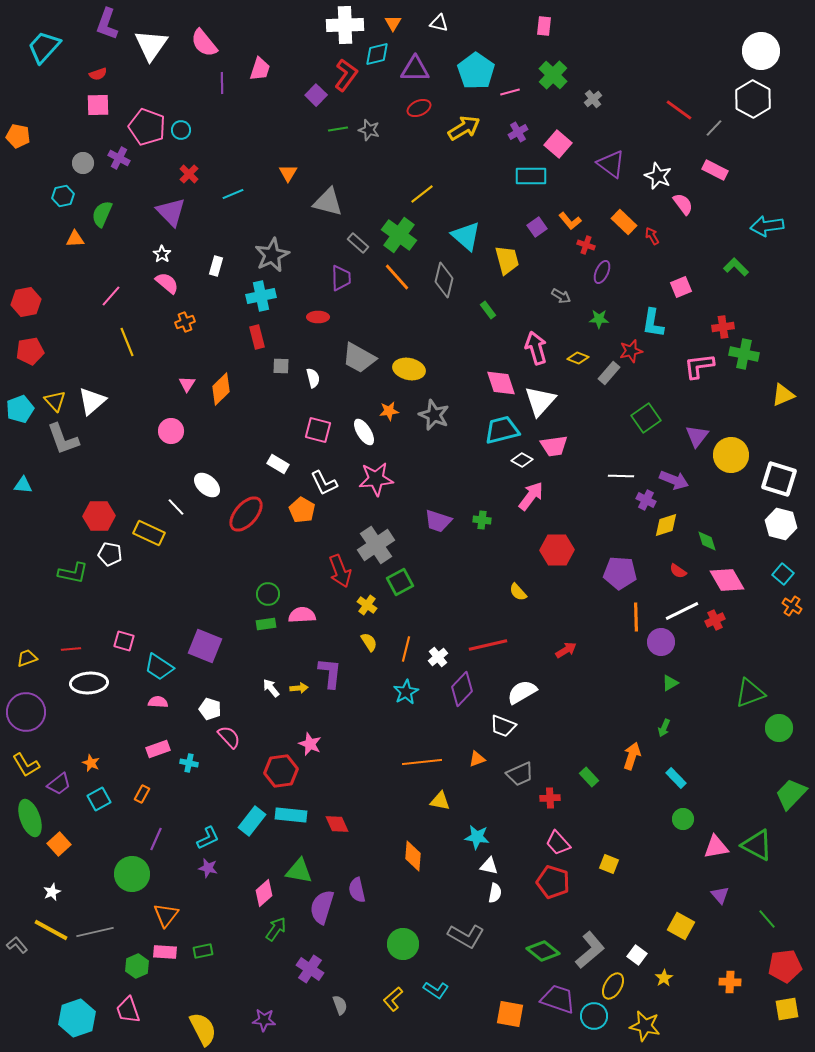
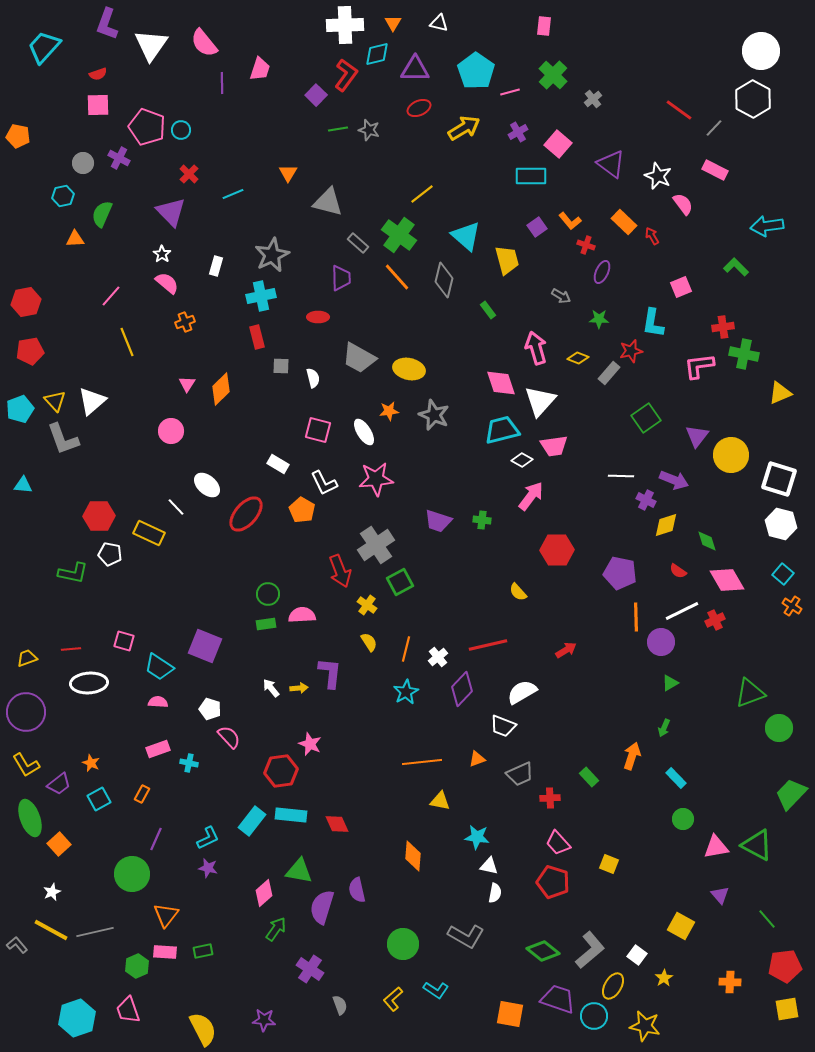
yellow triangle at (783, 395): moved 3 px left, 2 px up
purple pentagon at (620, 573): rotated 8 degrees clockwise
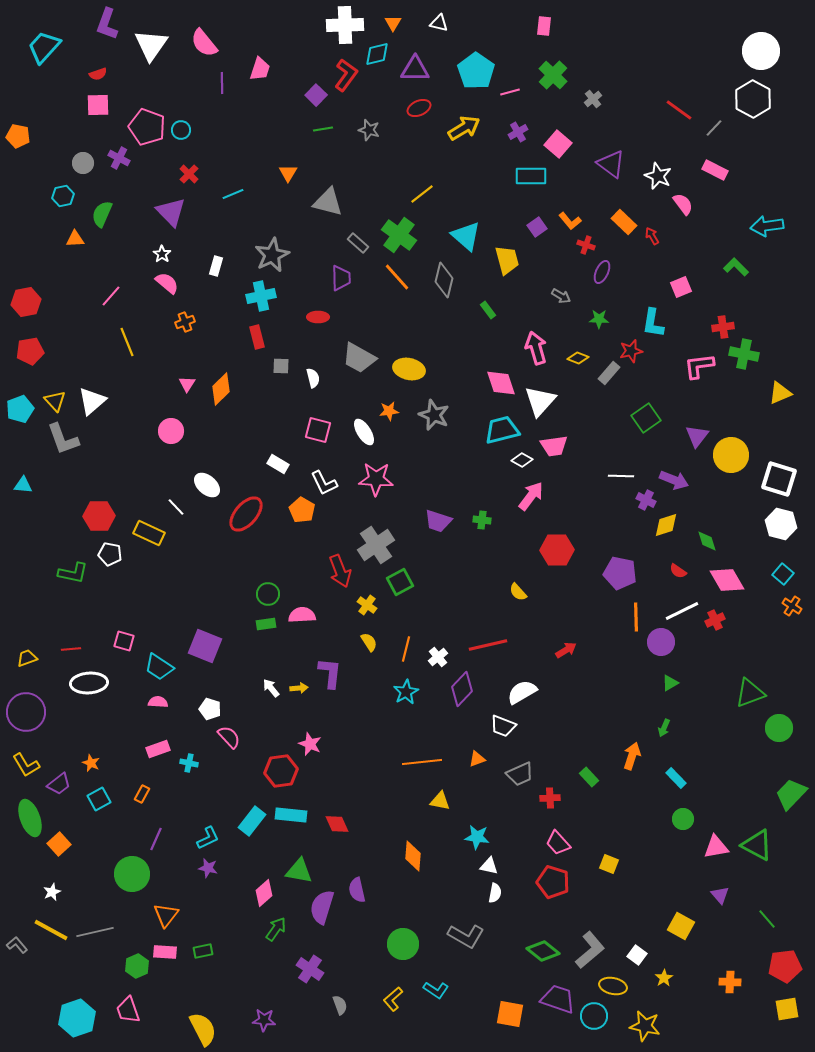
green line at (338, 129): moved 15 px left
pink star at (376, 479): rotated 8 degrees clockwise
yellow ellipse at (613, 986): rotated 72 degrees clockwise
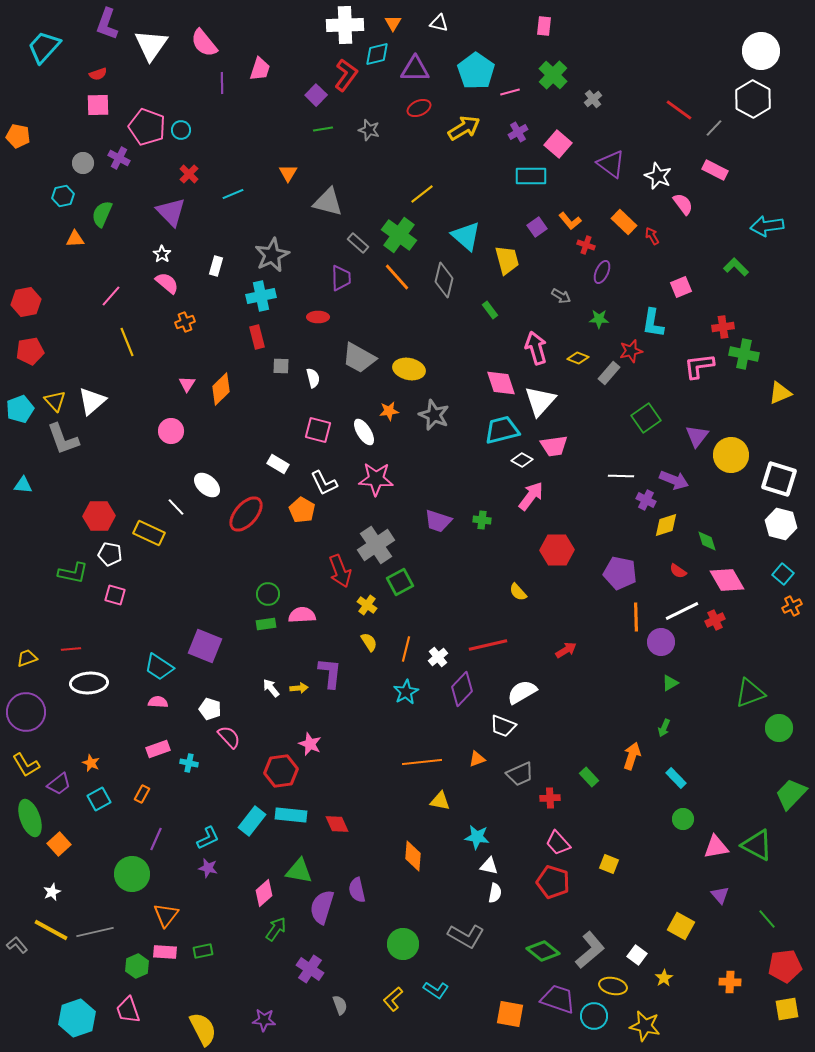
green rectangle at (488, 310): moved 2 px right
orange cross at (792, 606): rotated 30 degrees clockwise
pink square at (124, 641): moved 9 px left, 46 px up
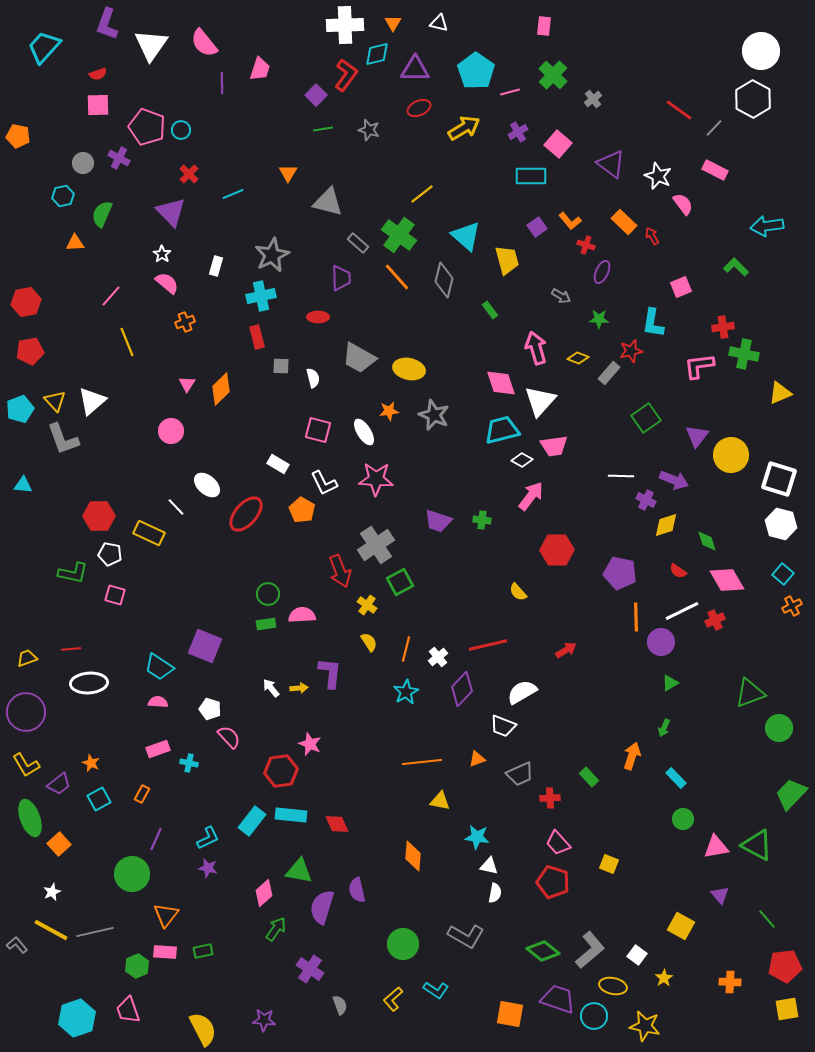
orange triangle at (75, 239): moved 4 px down
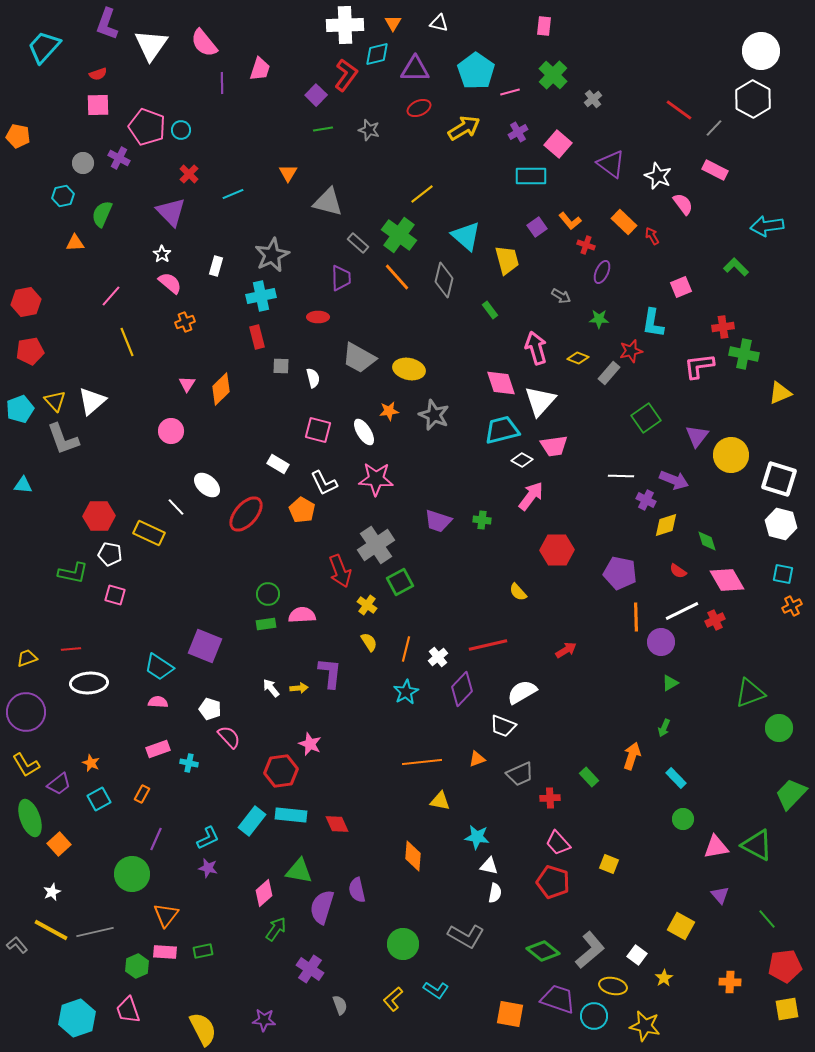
pink semicircle at (167, 283): moved 3 px right
cyan square at (783, 574): rotated 30 degrees counterclockwise
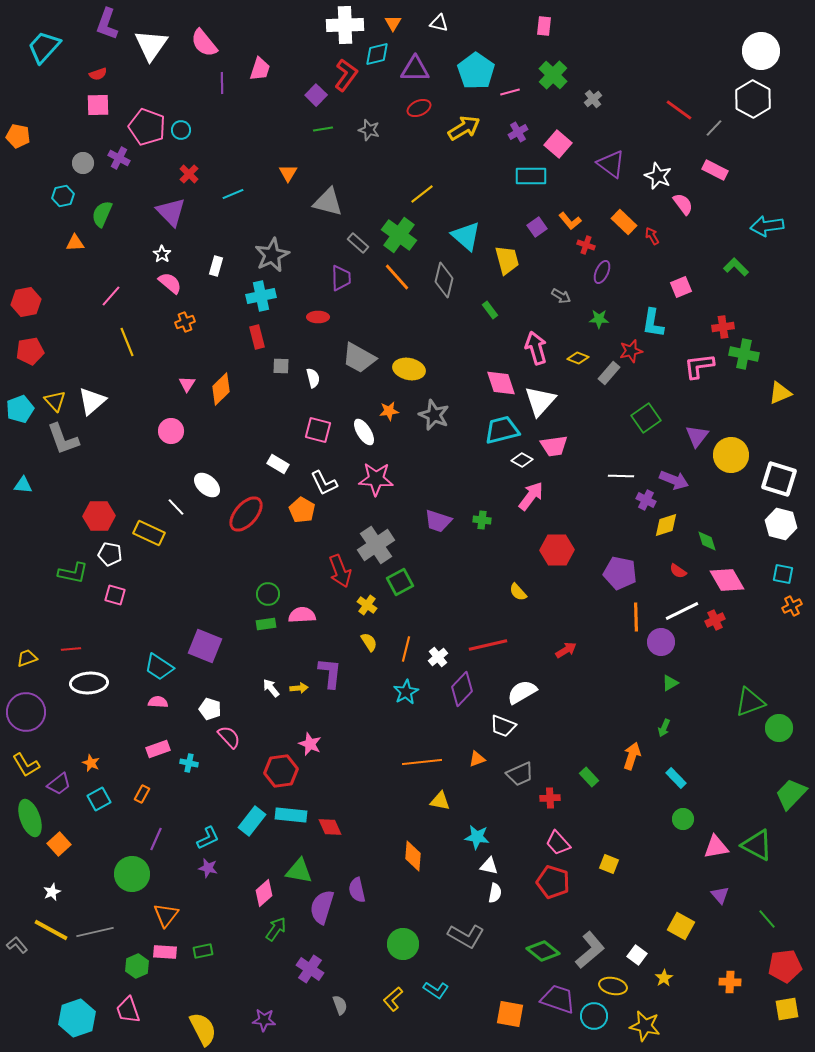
green triangle at (750, 693): moved 9 px down
red diamond at (337, 824): moved 7 px left, 3 px down
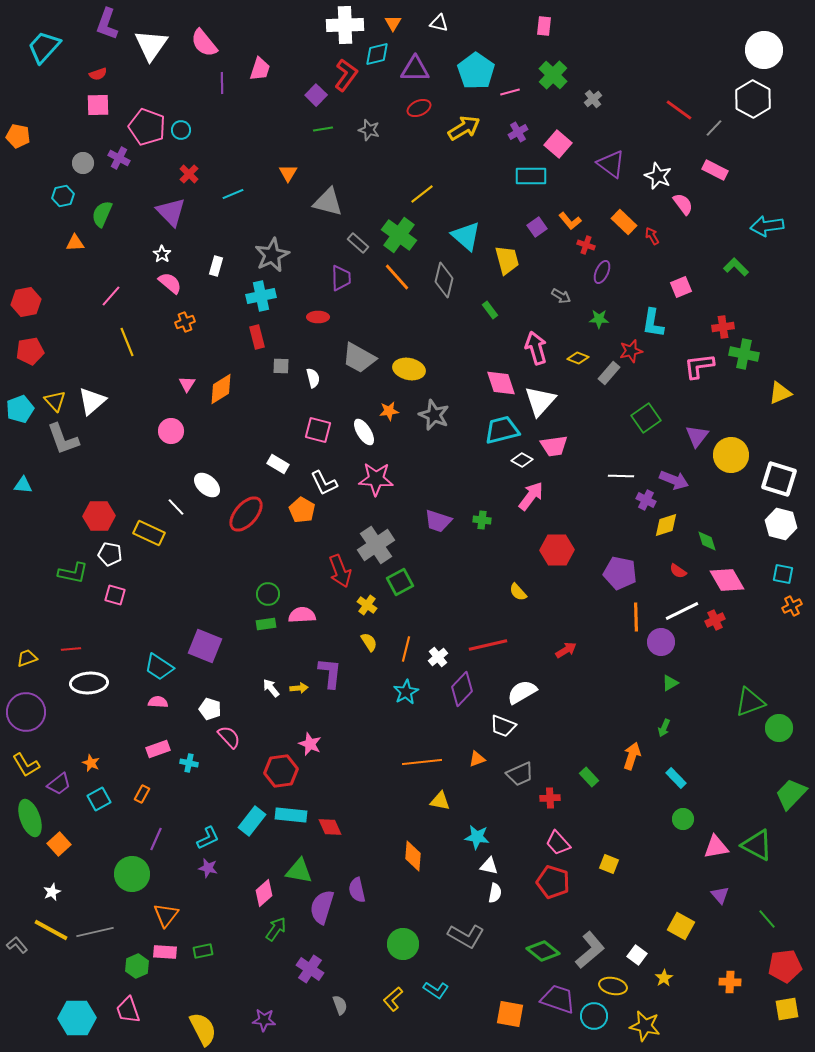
white circle at (761, 51): moved 3 px right, 1 px up
orange diamond at (221, 389): rotated 12 degrees clockwise
cyan hexagon at (77, 1018): rotated 18 degrees clockwise
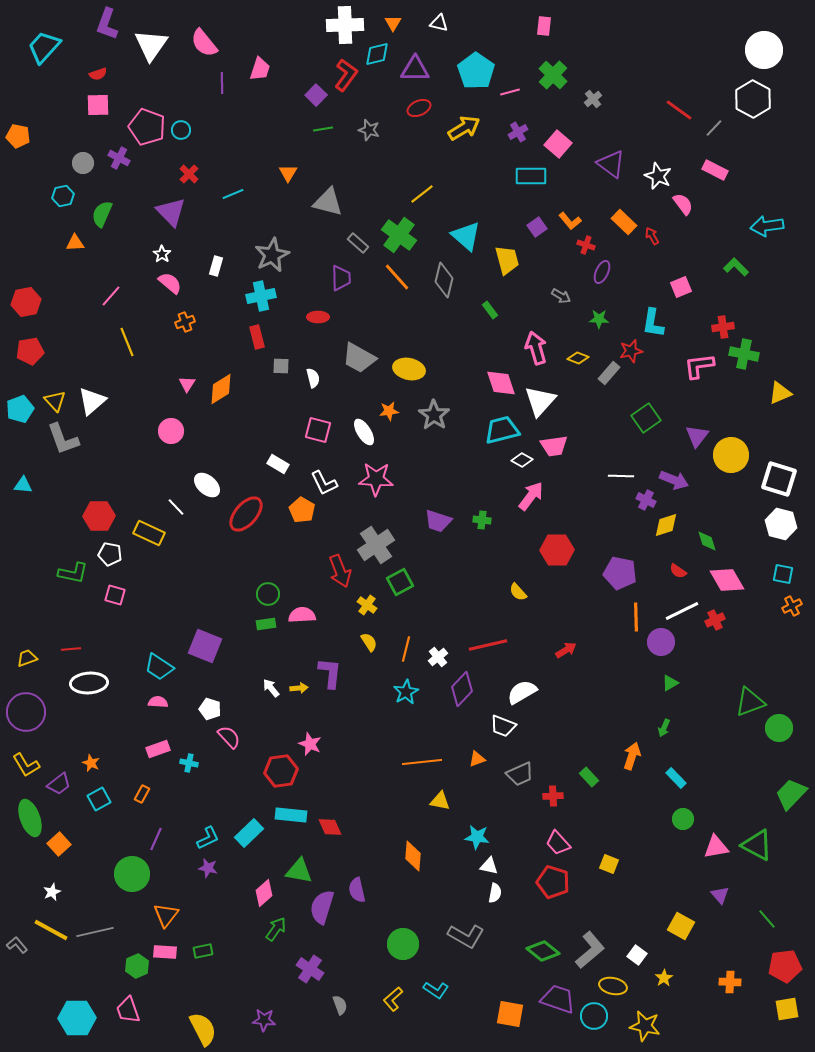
gray star at (434, 415): rotated 12 degrees clockwise
red cross at (550, 798): moved 3 px right, 2 px up
cyan rectangle at (252, 821): moved 3 px left, 12 px down; rotated 8 degrees clockwise
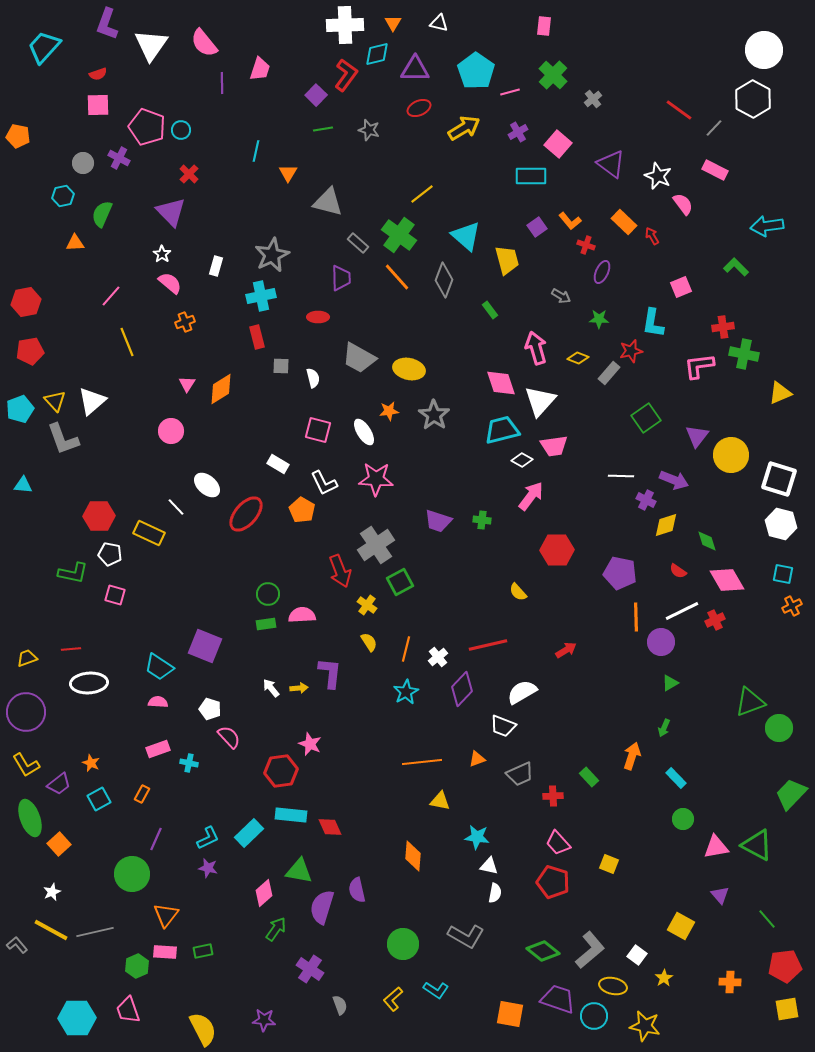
cyan line at (233, 194): moved 23 px right, 43 px up; rotated 55 degrees counterclockwise
gray diamond at (444, 280): rotated 8 degrees clockwise
